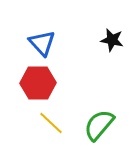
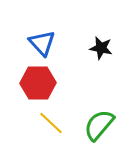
black star: moved 11 px left, 8 px down
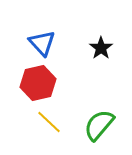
black star: rotated 25 degrees clockwise
red hexagon: rotated 12 degrees counterclockwise
yellow line: moved 2 px left, 1 px up
